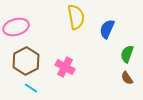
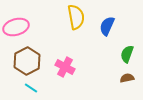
blue semicircle: moved 3 px up
brown hexagon: moved 1 px right
brown semicircle: rotated 112 degrees clockwise
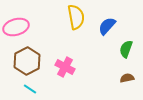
blue semicircle: rotated 18 degrees clockwise
green semicircle: moved 1 px left, 5 px up
cyan line: moved 1 px left, 1 px down
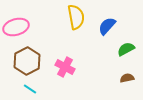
green semicircle: rotated 42 degrees clockwise
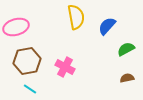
brown hexagon: rotated 16 degrees clockwise
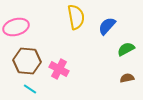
brown hexagon: rotated 16 degrees clockwise
pink cross: moved 6 px left, 2 px down
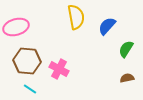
green semicircle: rotated 30 degrees counterclockwise
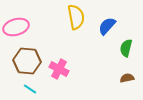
green semicircle: moved 1 px up; rotated 18 degrees counterclockwise
